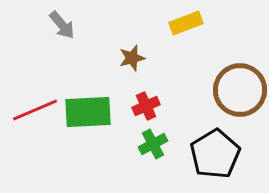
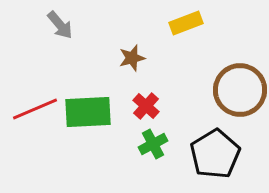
gray arrow: moved 2 px left
red cross: rotated 24 degrees counterclockwise
red line: moved 1 px up
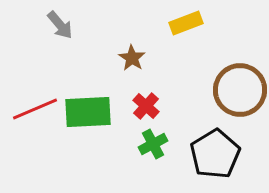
brown star: rotated 24 degrees counterclockwise
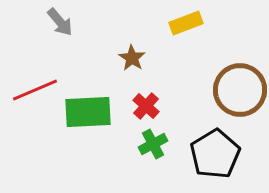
gray arrow: moved 3 px up
red line: moved 19 px up
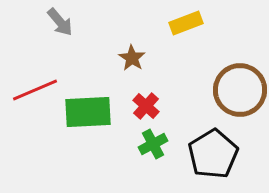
black pentagon: moved 2 px left
